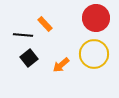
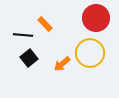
yellow circle: moved 4 px left, 1 px up
orange arrow: moved 1 px right, 1 px up
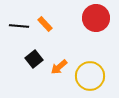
black line: moved 4 px left, 9 px up
yellow circle: moved 23 px down
black square: moved 5 px right, 1 px down
orange arrow: moved 3 px left, 3 px down
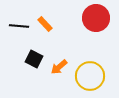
black square: rotated 24 degrees counterclockwise
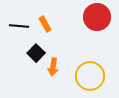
red circle: moved 1 px right, 1 px up
orange rectangle: rotated 14 degrees clockwise
black square: moved 2 px right, 6 px up; rotated 18 degrees clockwise
orange arrow: moved 6 px left; rotated 42 degrees counterclockwise
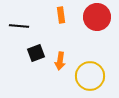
orange rectangle: moved 16 px right, 9 px up; rotated 21 degrees clockwise
black square: rotated 24 degrees clockwise
orange arrow: moved 7 px right, 6 px up
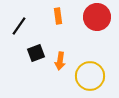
orange rectangle: moved 3 px left, 1 px down
black line: rotated 60 degrees counterclockwise
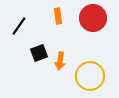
red circle: moved 4 px left, 1 px down
black square: moved 3 px right
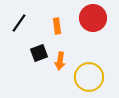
orange rectangle: moved 1 px left, 10 px down
black line: moved 3 px up
yellow circle: moved 1 px left, 1 px down
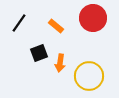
orange rectangle: moved 1 px left; rotated 42 degrees counterclockwise
orange arrow: moved 2 px down
yellow circle: moved 1 px up
